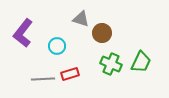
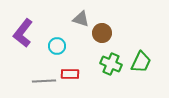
red rectangle: rotated 18 degrees clockwise
gray line: moved 1 px right, 2 px down
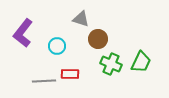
brown circle: moved 4 px left, 6 px down
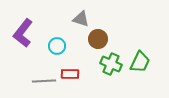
green trapezoid: moved 1 px left
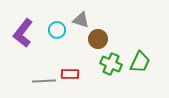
gray triangle: moved 1 px down
cyan circle: moved 16 px up
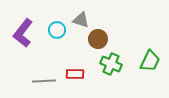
green trapezoid: moved 10 px right, 1 px up
red rectangle: moved 5 px right
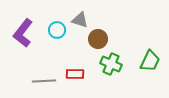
gray triangle: moved 1 px left
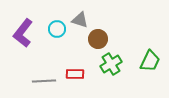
cyan circle: moved 1 px up
green cross: rotated 35 degrees clockwise
